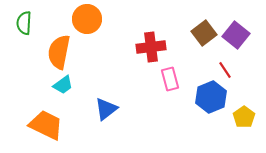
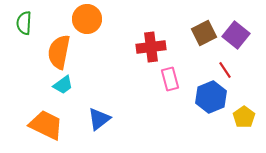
brown square: rotated 10 degrees clockwise
blue triangle: moved 7 px left, 10 px down
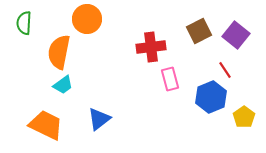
brown square: moved 5 px left, 2 px up
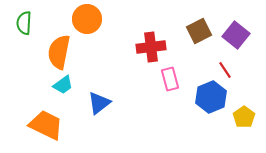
blue triangle: moved 16 px up
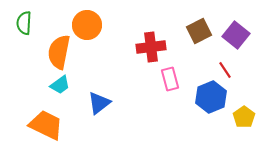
orange circle: moved 6 px down
cyan trapezoid: moved 3 px left
